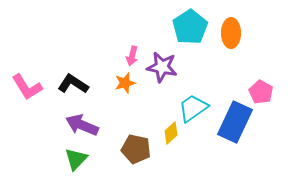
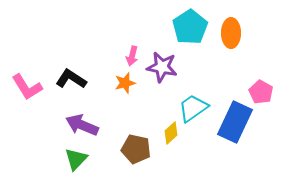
black L-shape: moved 2 px left, 5 px up
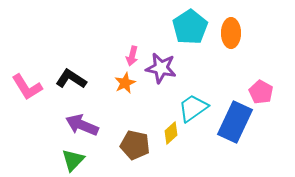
purple star: moved 1 px left, 1 px down
orange star: rotated 10 degrees counterclockwise
brown pentagon: moved 1 px left, 4 px up
green triangle: moved 3 px left, 1 px down
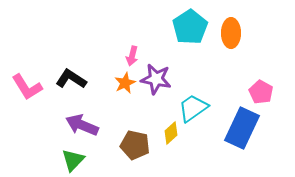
purple star: moved 5 px left, 11 px down
blue rectangle: moved 7 px right, 6 px down
